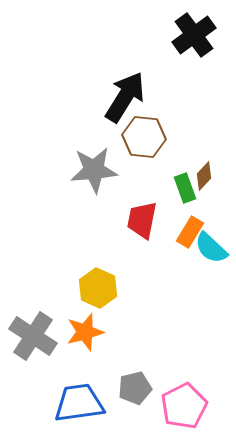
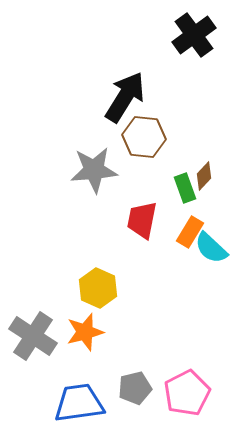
pink pentagon: moved 3 px right, 13 px up
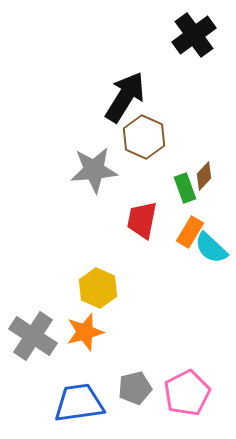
brown hexagon: rotated 18 degrees clockwise
